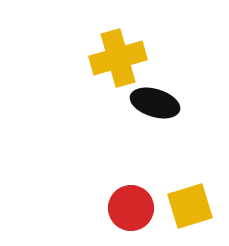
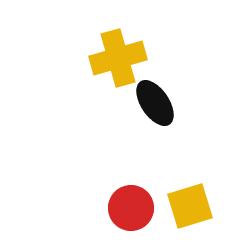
black ellipse: rotated 39 degrees clockwise
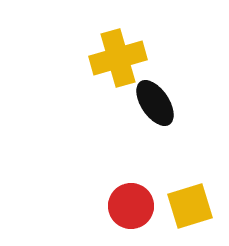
red circle: moved 2 px up
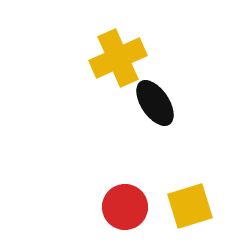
yellow cross: rotated 8 degrees counterclockwise
red circle: moved 6 px left, 1 px down
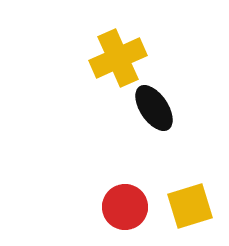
black ellipse: moved 1 px left, 5 px down
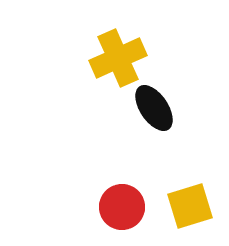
red circle: moved 3 px left
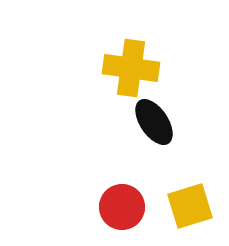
yellow cross: moved 13 px right, 10 px down; rotated 32 degrees clockwise
black ellipse: moved 14 px down
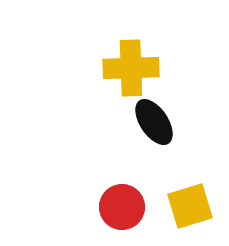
yellow cross: rotated 10 degrees counterclockwise
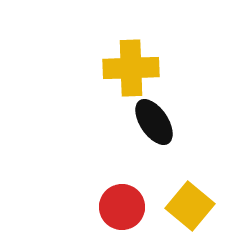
yellow square: rotated 33 degrees counterclockwise
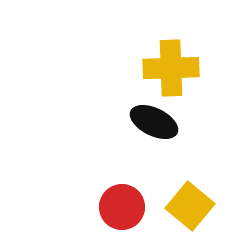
yellow cross: moved 40 px right
black ellipse: rotated 30 degrees counterclockwise
